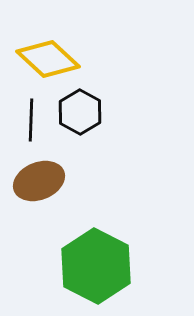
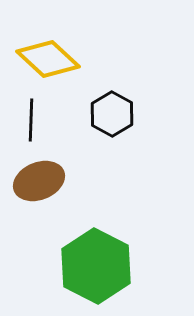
black hexagon: moved 32 px right, 2 px down
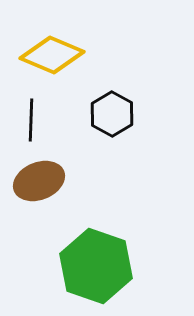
yellow diamond: moved 4 px right, 4 px up; rotated 20 degrees counterclockwise
green hexagon: rotated 8 degrees counterclockwise
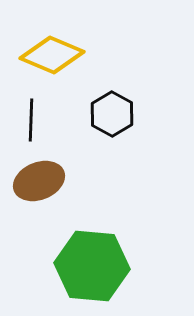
green hexagon: moved 4 px left; rotated 14 degrees counterclockwise
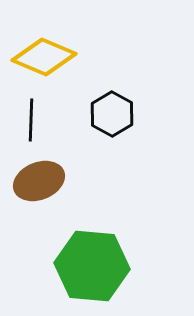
yellow diamond: moved 8 px left, 2 px down
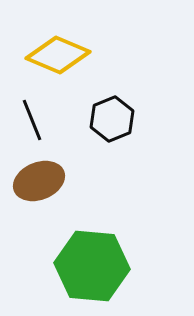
yellow diamond: moved 14 px right, 2 px up
black hexagon: moved 5 px down; rotated 9 degrees clockwise
black line: moved 1 px right; rotated 24 degrees counterclockwise
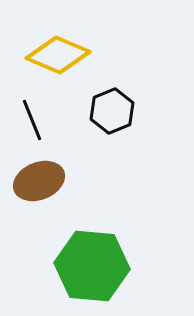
black hexagon: moved 8 px up
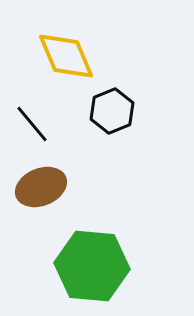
yellow diamond: moved 8 px right, 1 px down; rotated 44 degrees clockwise
black line: moved 4 px down; rotated 18 degrees counterclockwise
brown ellipse: moved 2 px right, 6 px down
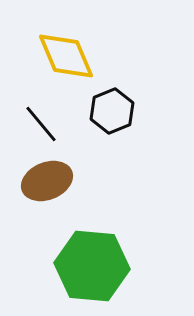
black line: moved 9 px right
brown ellipse: moved 6 px right, 6 px up
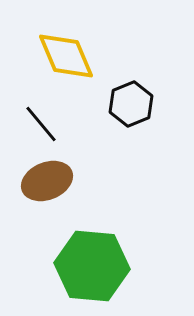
black hexagon: moved 19 px right, 7 px up
